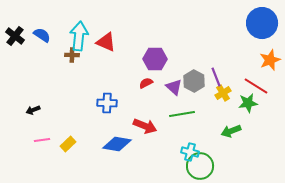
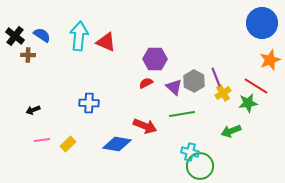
brown cross: moved 44 px left
blue cross: moved 18 px left
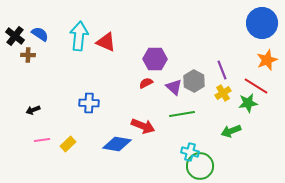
blue semicircle: moved 2 px left, 1 px up
orange star: moved 3 px left
purple line: moved 6 px right, 7 px up
red arrow: moved 2 px left
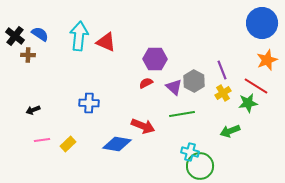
green arrow: moved 1 px left
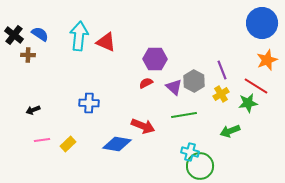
black cross: moved 1 px left, 1 px up
yellow cross: moved 2 px left, 1 px down
green line: moved 2 px right, 1 px down
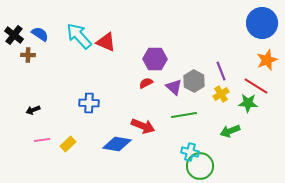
cyan arrow: rotated 48 degrees counterclockwise
purple line: moved 1 px left, 1 px down
green star: rotated 12 degrees clockwise
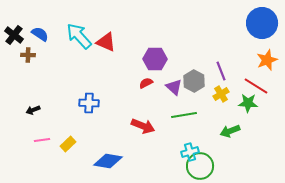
blue diamond: moved 9 px left, 17 px down
cyan cross: rotated 30 degrees counterclockwise
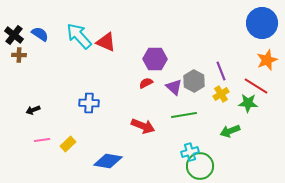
brown cross: moved 9 px left
